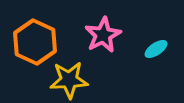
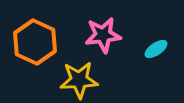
pink star: rotated 21 degrees clockwise
yellow star: moved 10 px right
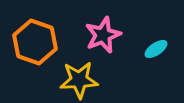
pink star: rotated 15 degrees counterclockwise
orange hexagon: rotated 6 degrees counterclockwise
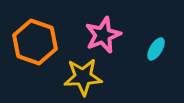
cyan ellipse: rotated 25 degrees counterclockwise
yellow star: moved 4 px right, 3 px up
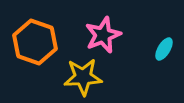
cyan ellipse: moved 8 px right
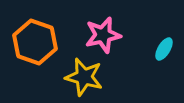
pink star: rotated 9 degrees clockwise
yellow star: moved 1 px right; rotated 18 degrees clockwise
